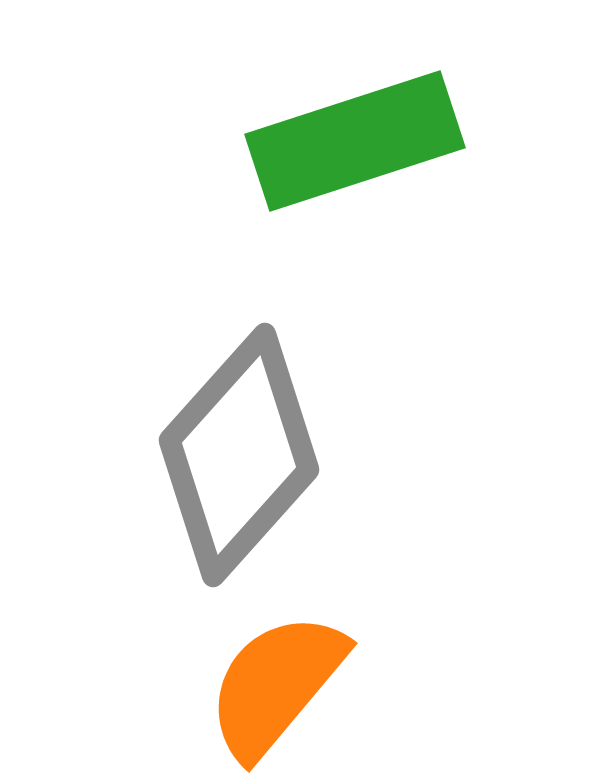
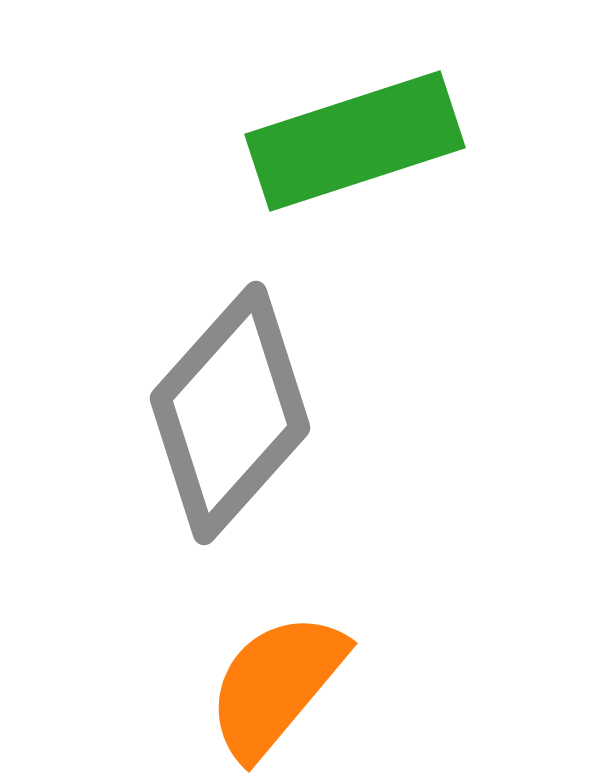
gray diamond: moved 9 px left, 42 px up
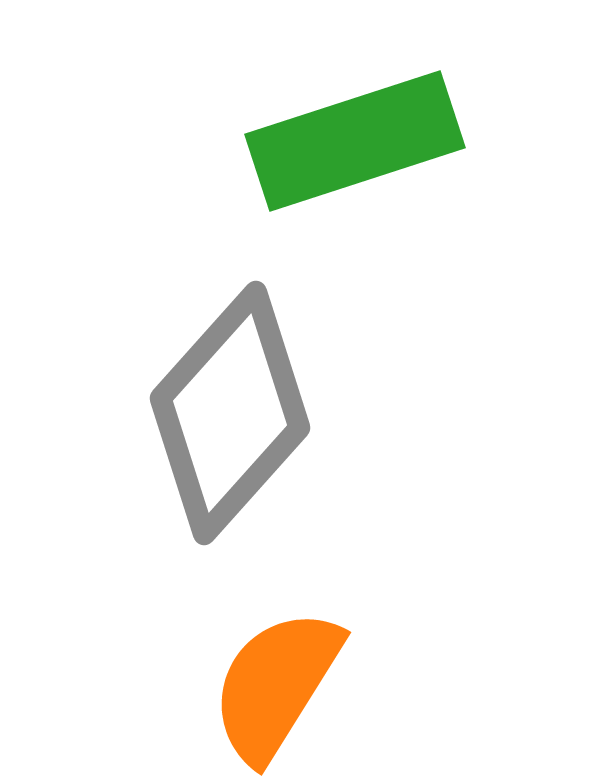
orange semicircle: rotated 8 degrees counterclockwise
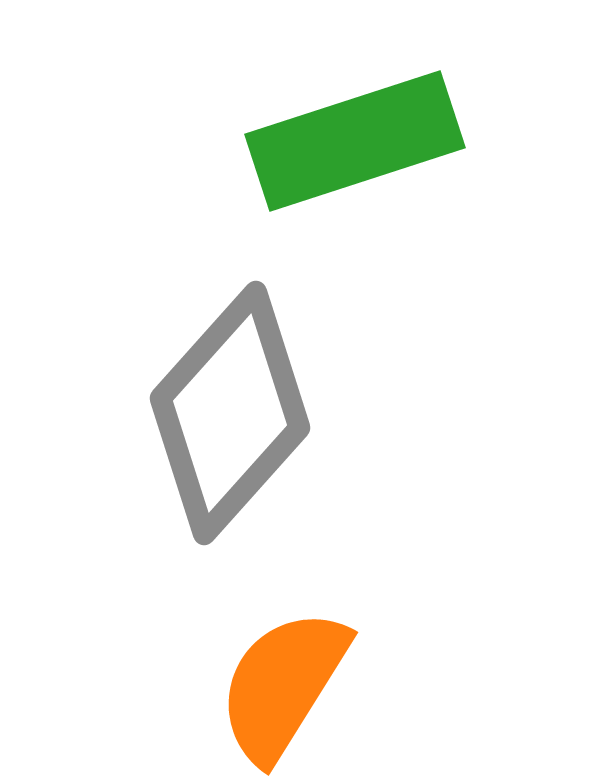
orange semicircle: moved 7 px right
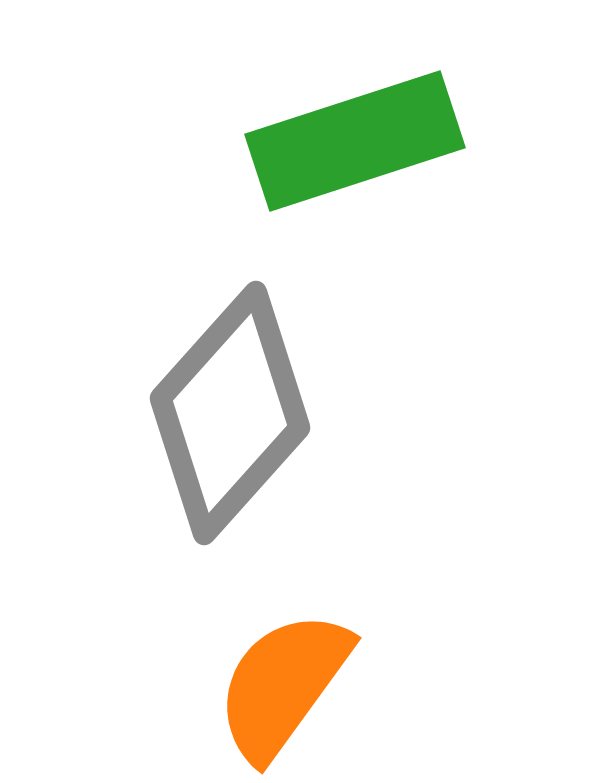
orange semicircle: rotated 4 degrees clockwise
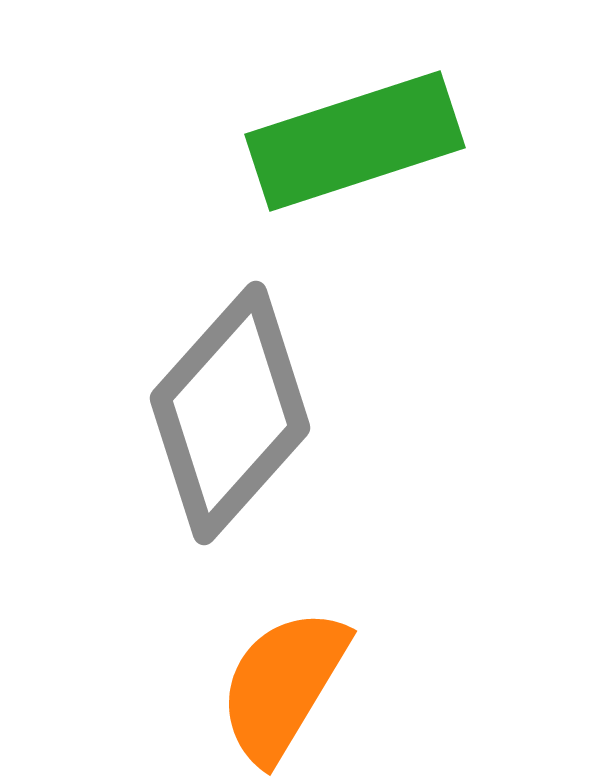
orange semicircle: rotated 5 degrees counterclockwise
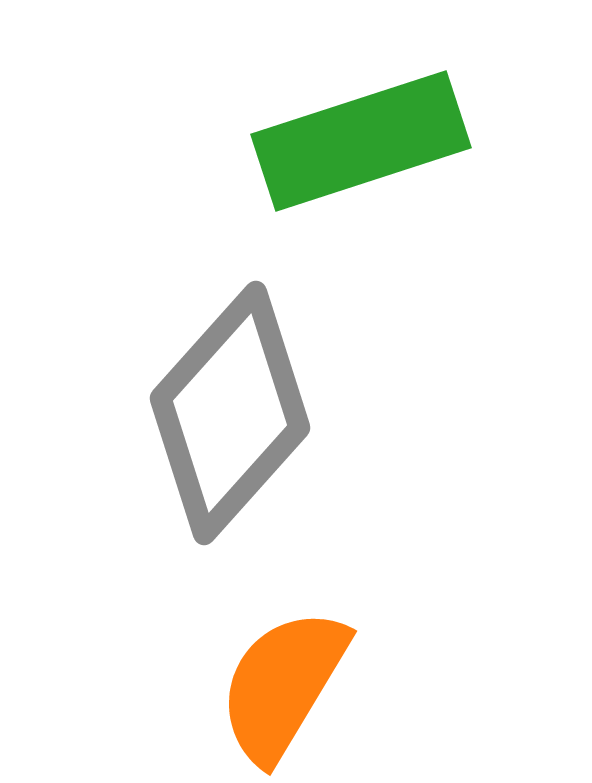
green rectangle: moved 6 px right
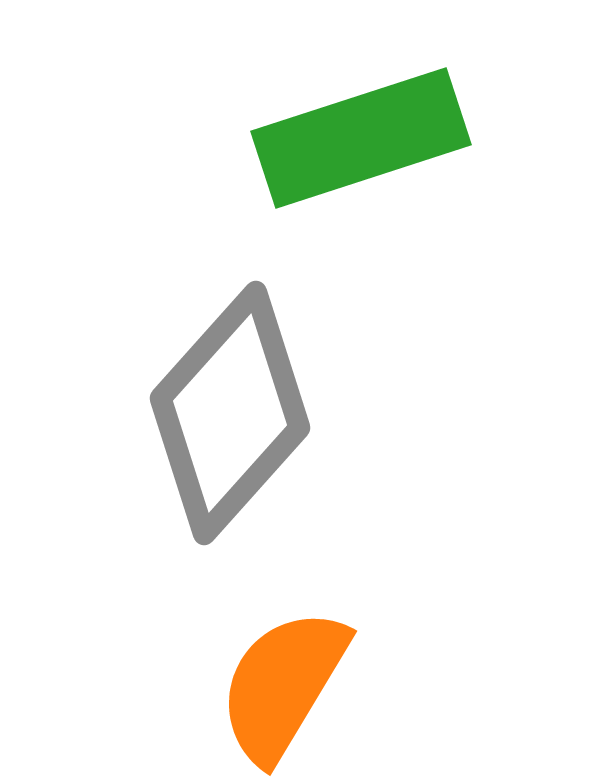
green rectangle: moved 3 px up
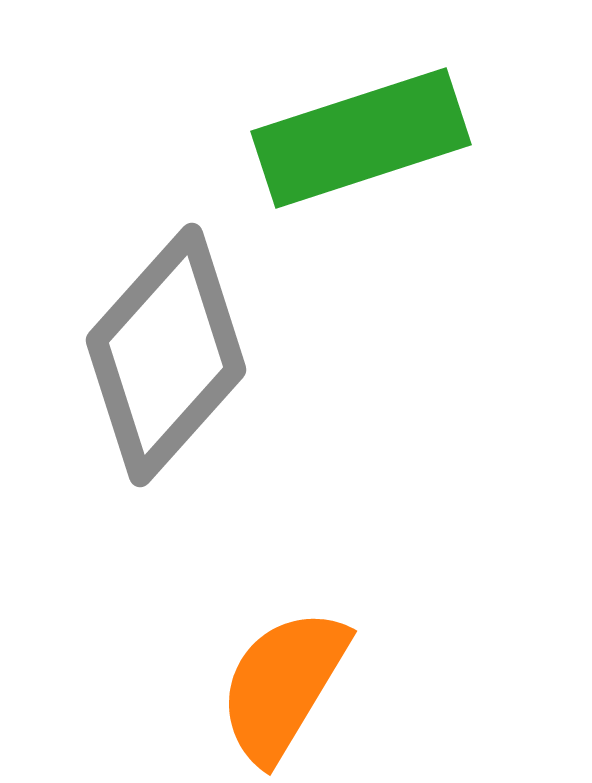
gray diamond: moved 64 px left, 58 px up
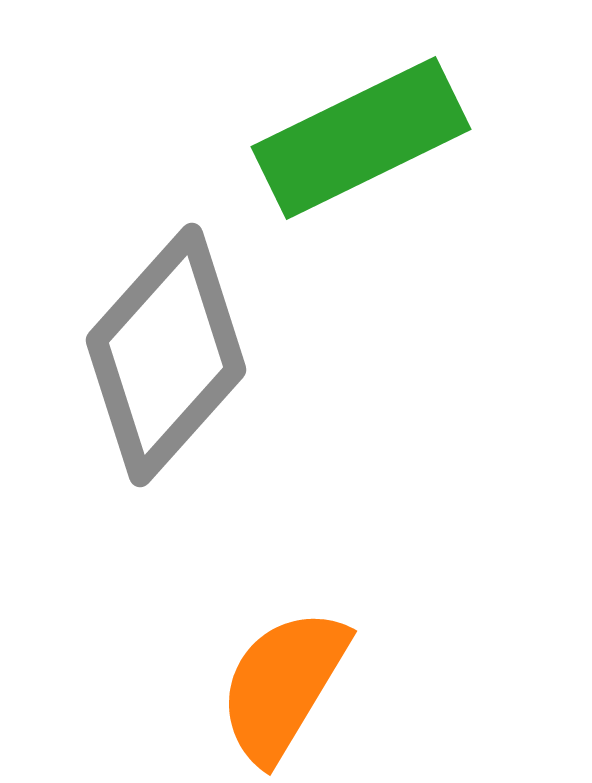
green rectangle: rotated 8 degrees counterclockwise
